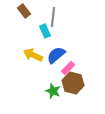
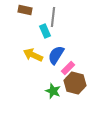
brown rectangle: moved 1 px right, 1 px up; rotated 40 degrees counterclockwise
blue semicircle: rotated 18 degrees counterclockwise
brown hexagon: moved 2 px right
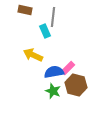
blue semicircle: moved 2 px left, 17 px down; rotated 48 degrees clockwise
brown hexagon: moved 1 px right, 2 px down
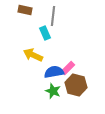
gray line: moved 1 px up
cyan rectangle: moved 2 px down
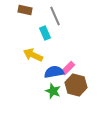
gray line: moved 2 px right; rotated 30 degrees counterclockwise
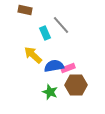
gray line: moved 6 px right, 9 px down; rotated 18 degrees counterclockwise
yellow arrow: rotated 18 degrees clockwise
pink rectangle: rotated 24 degrees clockwise
blue semicircle: moved 6 px up
brown hexagon: rotated 15 degrees counterclockwise
green star: moved 3 px left, 1 px down
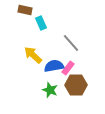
gray line: moved 10 px right, 18 px down
cyan rectangle: moved 4 px left, 10 px up
pink rectangle: rotated 32 degrees counterclockwise
green star: moved 2 px up
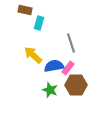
cyan rectangle: moved 2 px left; rotated 40 degrees clockwise
gray line: rotated 24 degrees clockwise
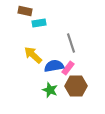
brown rectangle: moved 1 px down
cyan rectangle: rotated 64 degrees clockwise
brown hexagon: moved 1 px down
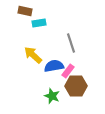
pink rectangle: moved 3 px down
green star: moved 2 px right, 6 px down
